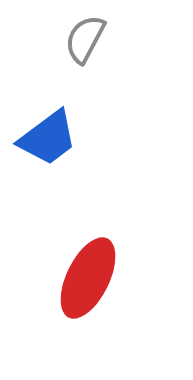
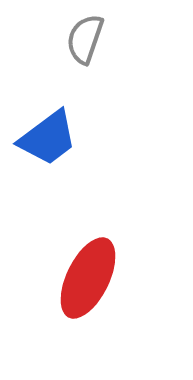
gray semicircle: rotated 9 degrees counterclockwise
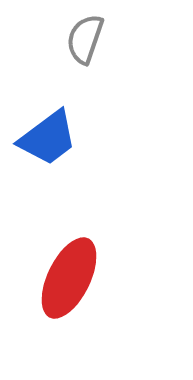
red ellipse: moved 19 px left
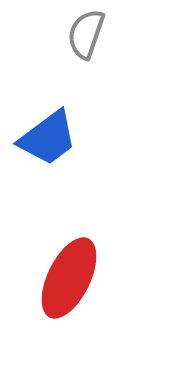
gray semicircle: moved 1 px right, 5 px up
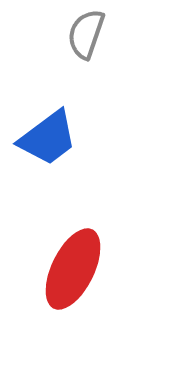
red ellipse: moved 4 px right, 9 px up
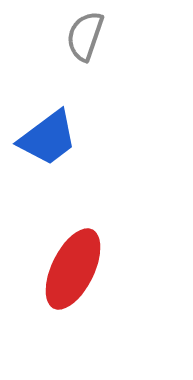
gray semicircle: moved 1 px left, 2 px down
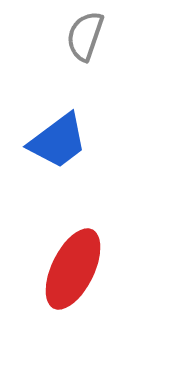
blue trapezoid: moved 10 px right, 3 px down
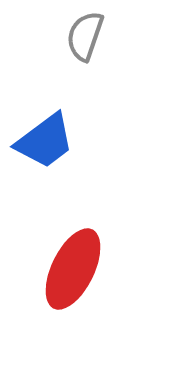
blue trapezoid: moved 13 px left
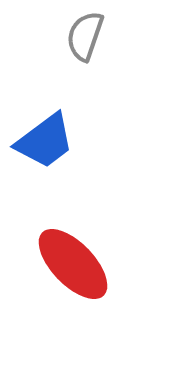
red ellipse: moved 5 px up; rotated 70 degrees counterclockwise
